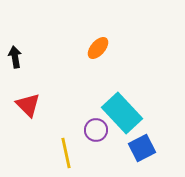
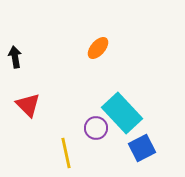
purple circle: moved 2 px up
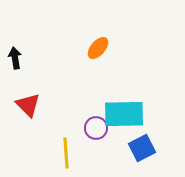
black arrow: moved 1 px down
cyan rectangle: moved 2 px right, 1 px down; rotated 48 degrees counterclockwise
yellow line: rotated 8 degrees clockwise
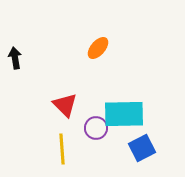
red triangle: moved 37 px right
yellow line: moved 4 px left, 4 px up
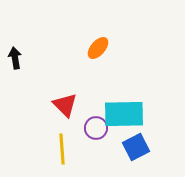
blue square: moved 6 px left, 1 px up
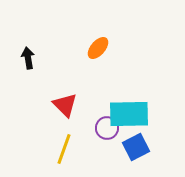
black arrow: moved 13 px right
cyan rectangle: moved 5 px right
purple circle: moved 11 px right
yellow line: moved 2 px right; rotated 24 degrees clockwise
